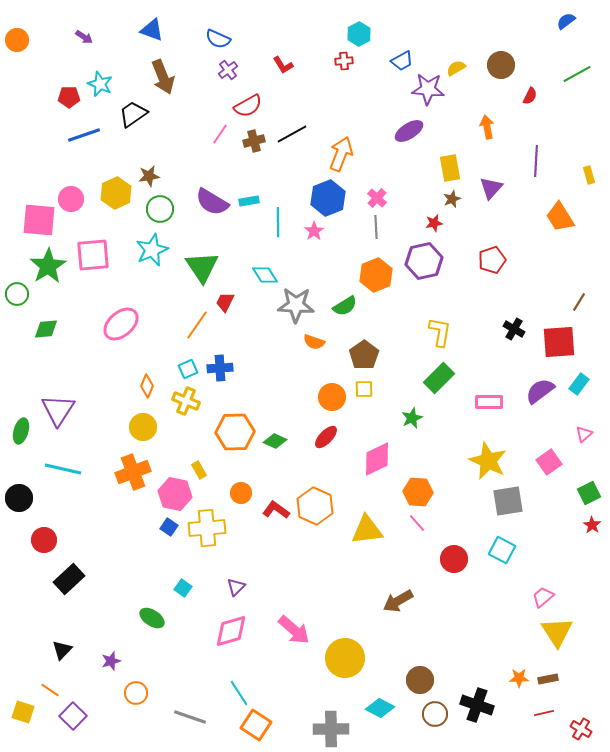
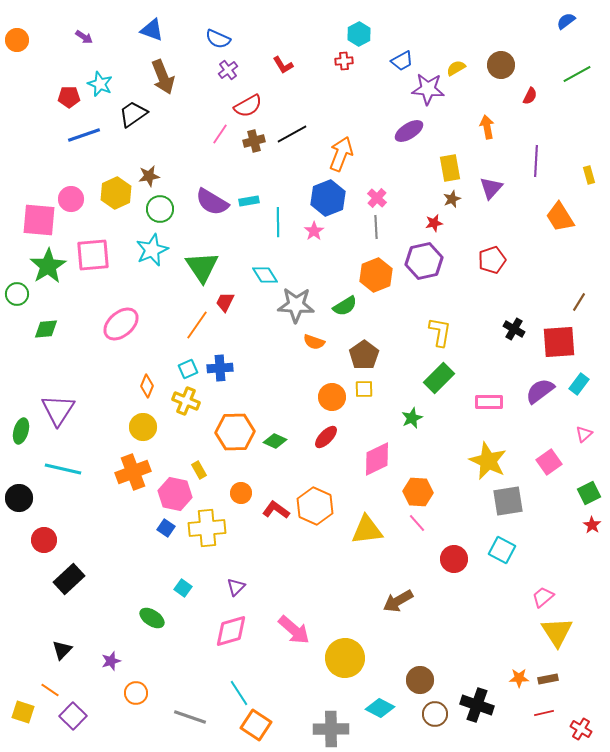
blue square at (169, 527): moved 3 px left, 1 px down
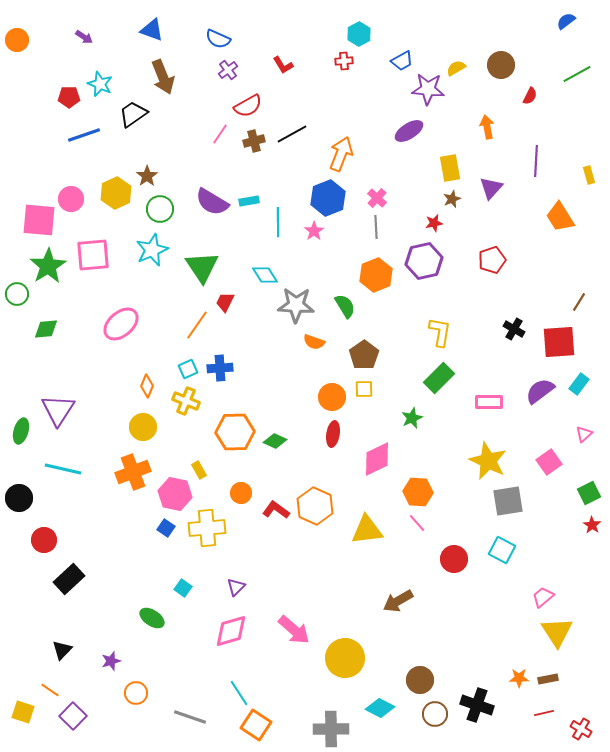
brown star at (149, 176): moved 2 px left; rotated 25 degrees counterclockwise
green semicircle at (345, 306): rotated 90 degrees counterclockwise
red ellipse at (326, 437): moved 7 px right, 3 px up; rotated 35 degrees counterclockwise
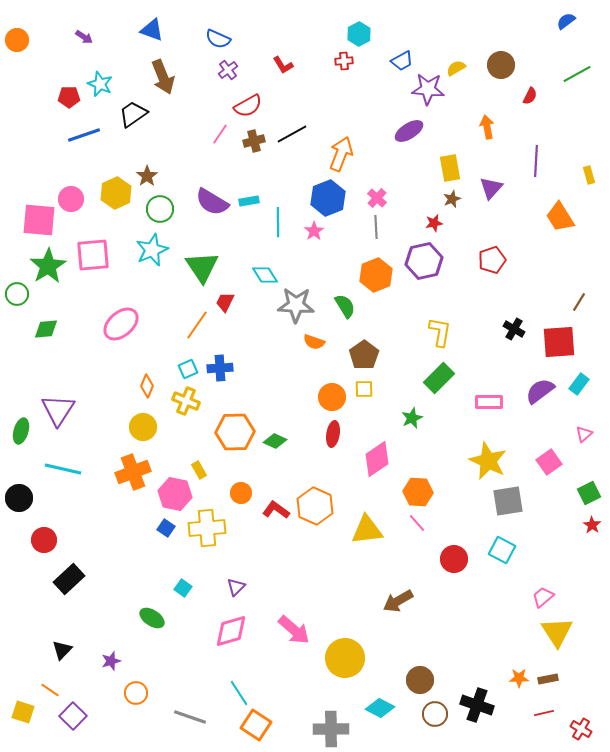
pink diamond at (377, 459): rotated 9 degrees counterclockwise
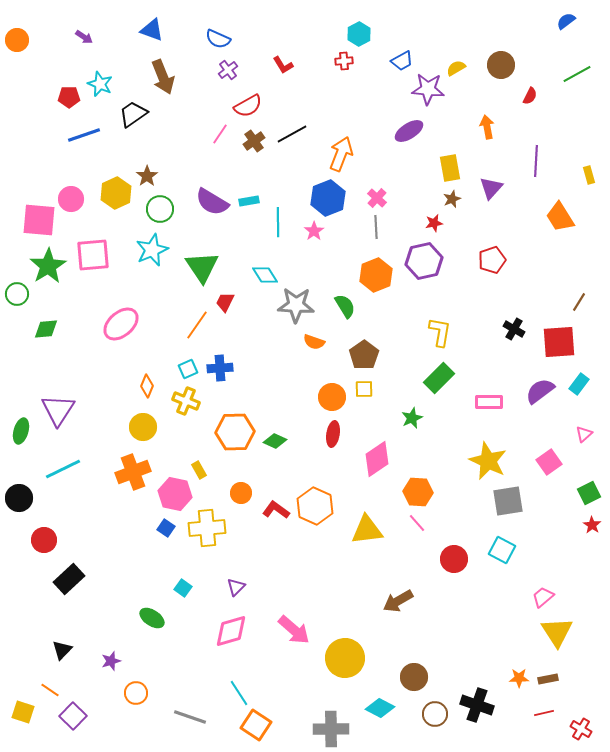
brown cross at (254, 141): rotated 20 degrees counterclockwise
cyan line at (63, 469): rotated 39 degrees counterclockwise
brown circle at (420, 680): moved 6 px left, 3 px up
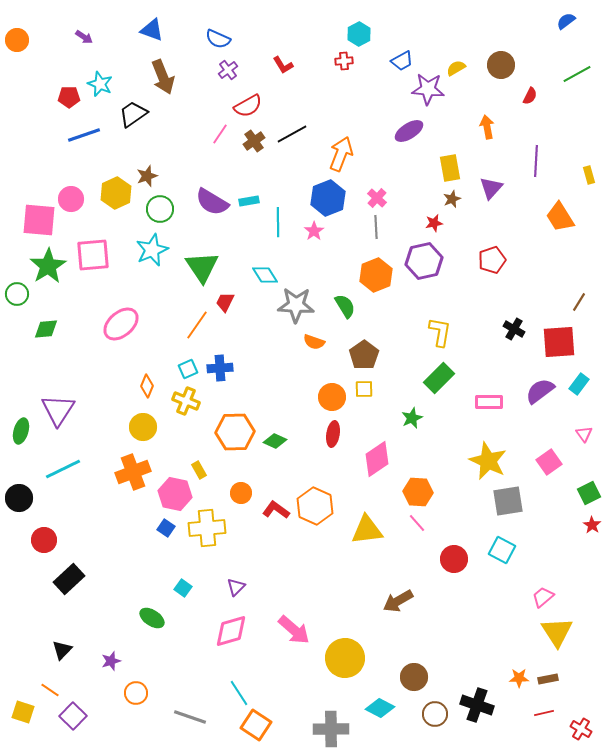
brown star at (147, 176): rotated 15 degrees clockwise
pink triangle at (584, 434): rotated 24 degrees counterclockwise
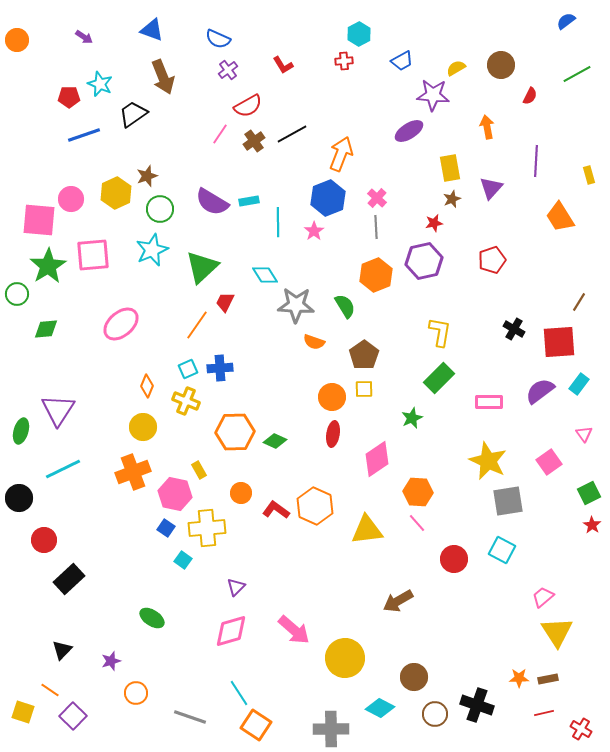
purple star at (428, 89): moved 5 px right, 6 px down
green triangle at (202, 267): rotated 21 degrees clockwise
cyan square at (183, 588): moved 28 px up
